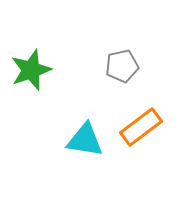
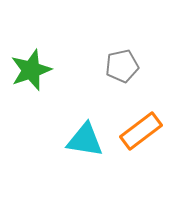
orange rectangle: moved 4 px down
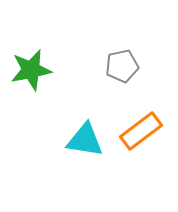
green star: rotated 9 degrees clockwise
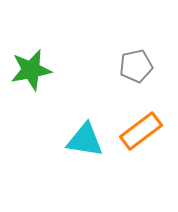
gray pentagon: moved 14 px right
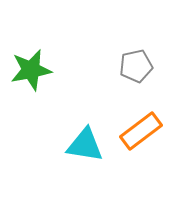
cyan triangle: moved 5 px down
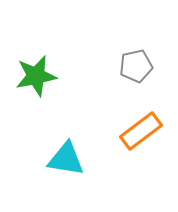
green star: moved 5 px right, 6 px down
cyan triangle: moved 19 px left, 14 px down
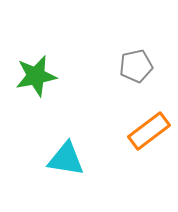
orange rectangle: moved 8 px right
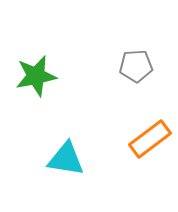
gray pentagon: rotated 8 degrees clockwise
orange rectangle: moved 1 px right, 8 px down
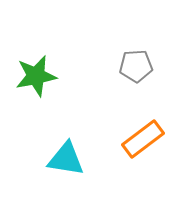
orange rectangle: moved 7 px left
